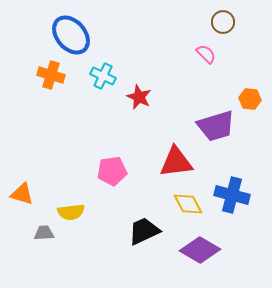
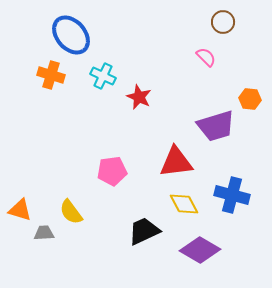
pink semicircle: moved 3 px down
orange triangle: moved 2 px left, 16 px down
yellow diamond: moved 4 px left
yellow semicircle: rotated 60 degrees clockwise
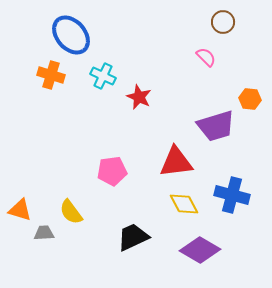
black trapezoid: moved 11 px left, 6 px down
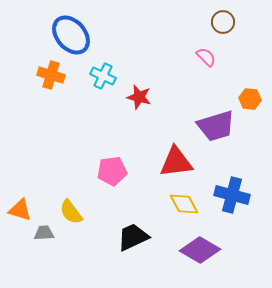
red star: rotated 10 degrees counterclockwise
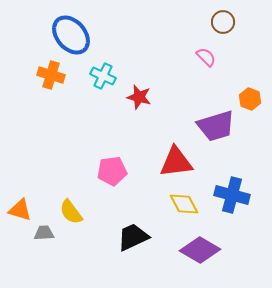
orange hexagon: rotated 15 degrees clockwise
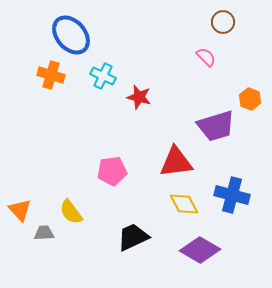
orange triangle: rotated 30 degrees clockwise
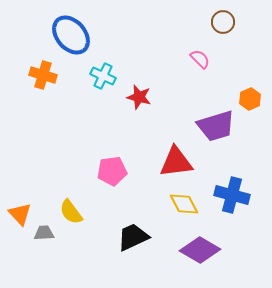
pink semicircle: moved 6 px left, 2 px down
orange cross: moved 8 px left
orange hexagon: rotated 15 degrees clockwise
orange triangle: moved 4 px down
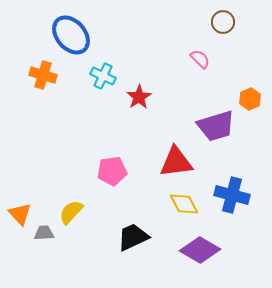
red star: rotated 25 degrees clockwise
yellow semicircle: rotated 80 degrees clockwise
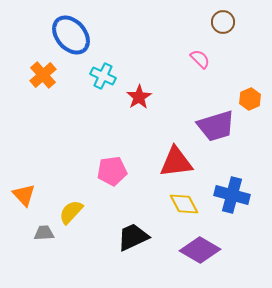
orange cross: rotated 32 degrees clockwise
orange triangle: moved 4 px right, 19 px up
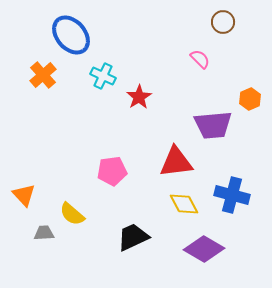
purple trapezoid: moved 3 px left, 1 px up; rotated 12 degrees clockwise
yellow semicircle: moved 1 px right, 2 px down; rotated 92 degrees counterclockwise
purple diamond: moved 4 px right, 1 px up
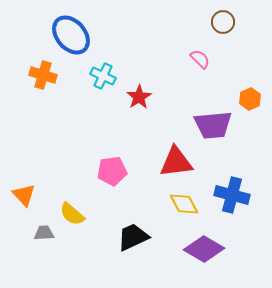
orange cross: rotated 32 degrees counterclockwise
